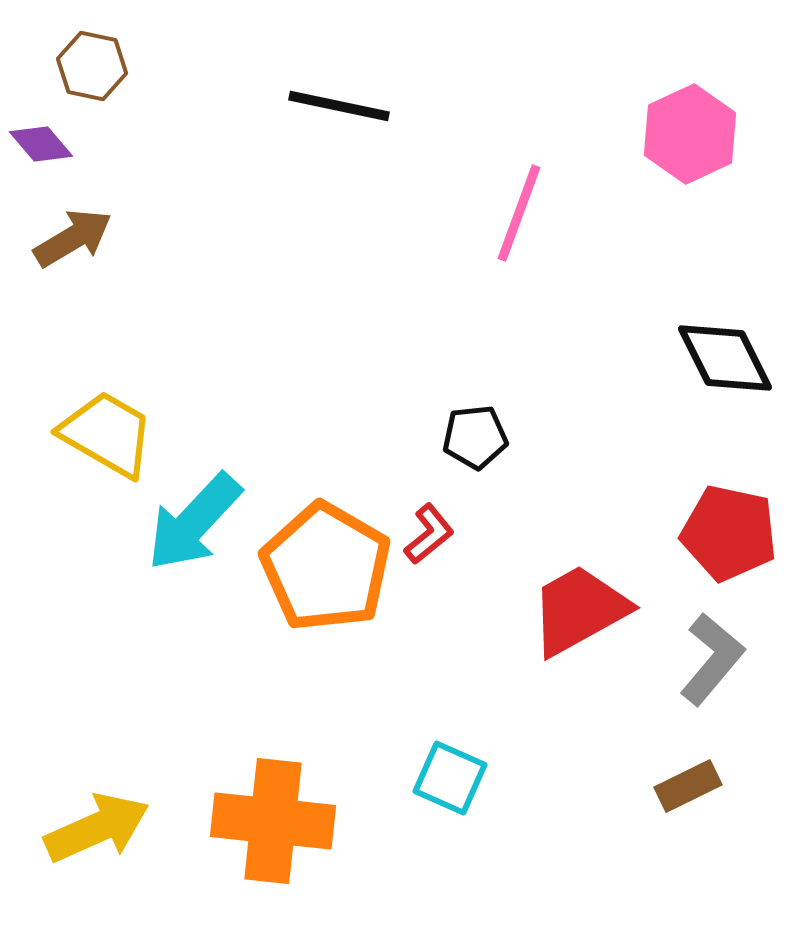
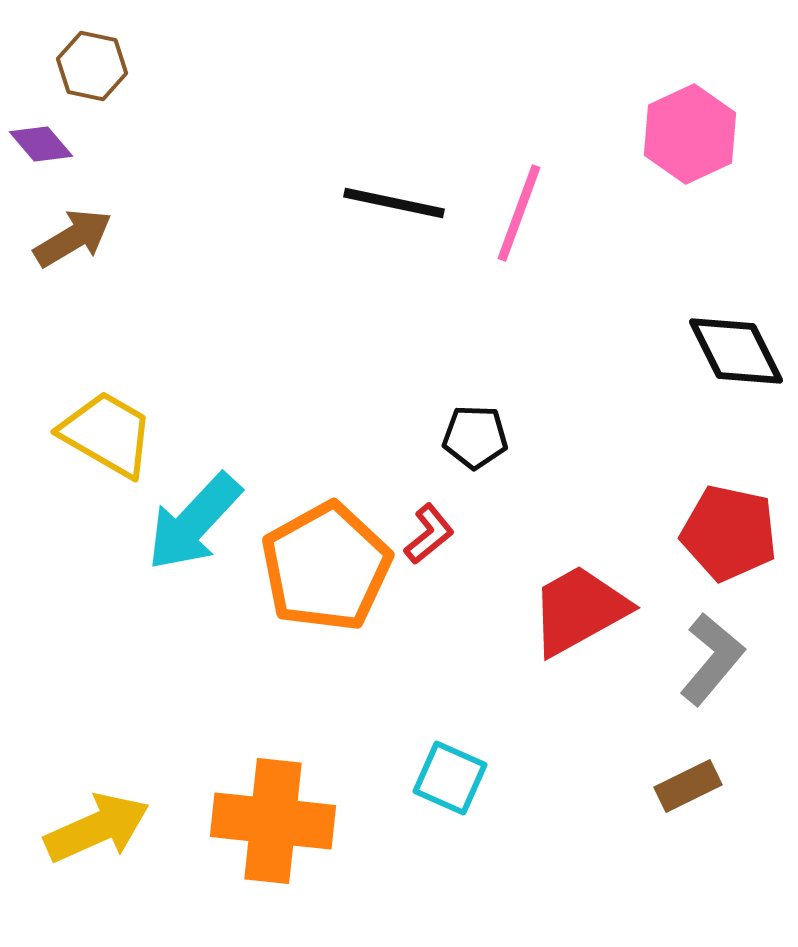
black line: moved 55 px right, 97 px down
black diamond: moved 11 px right, 7 px up
black pentagon: rotated 8 degrees clockwise
orange pentagon: rotated 13 degrees clockwise
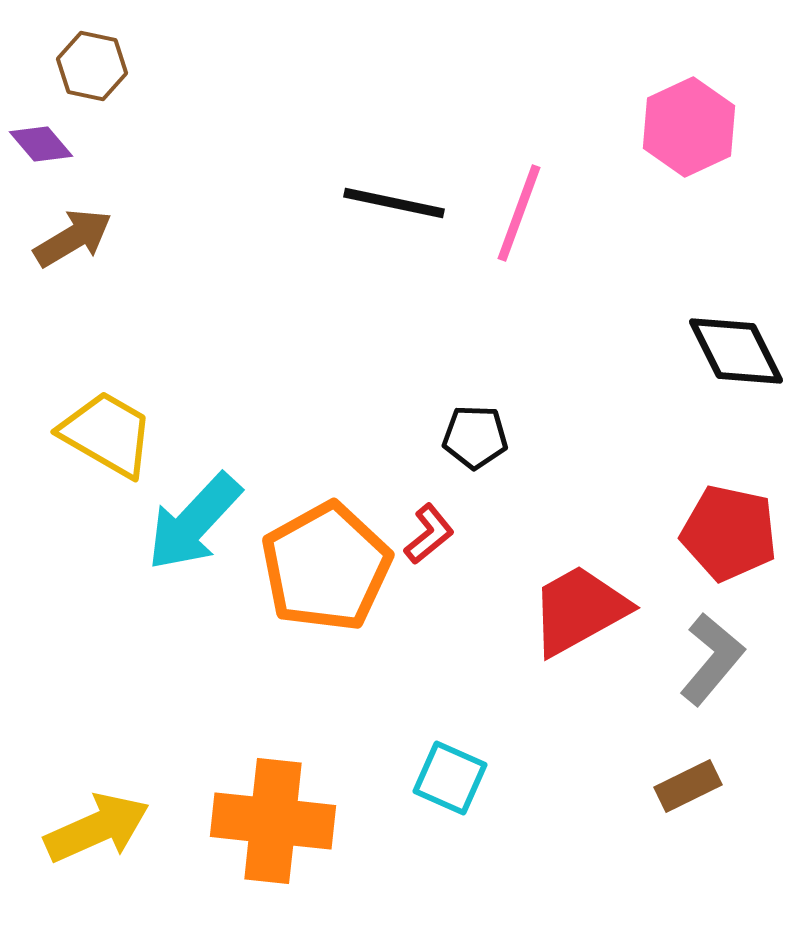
pink hexagon: moved 1 px left, 7 px up
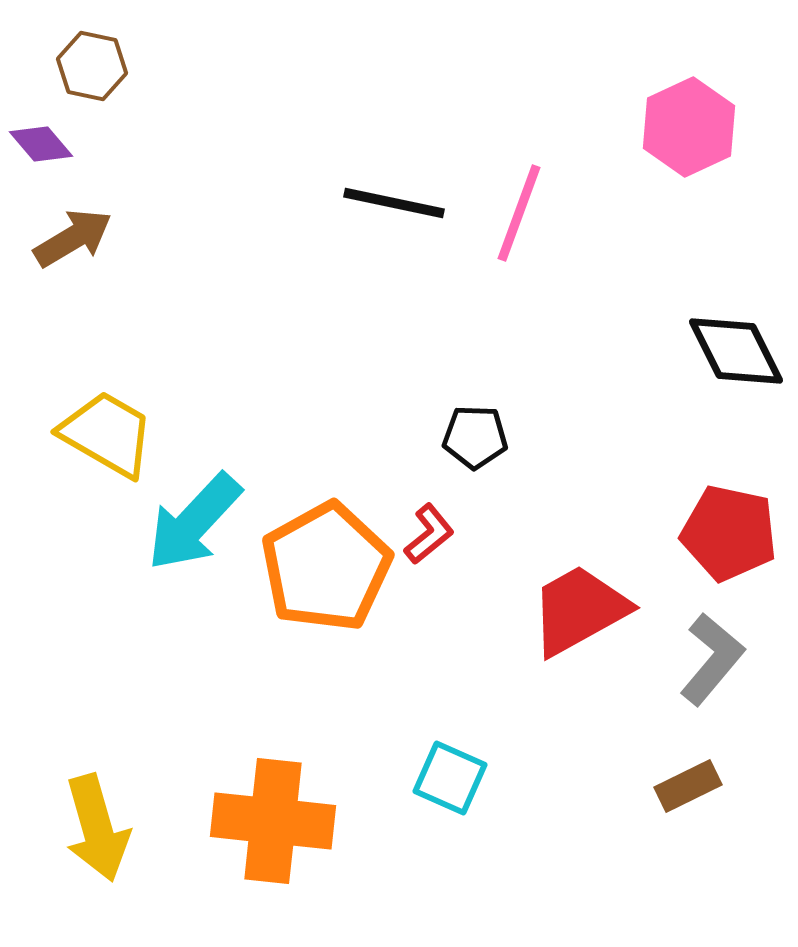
yellow arrow: rotated 98 degrees clockwise
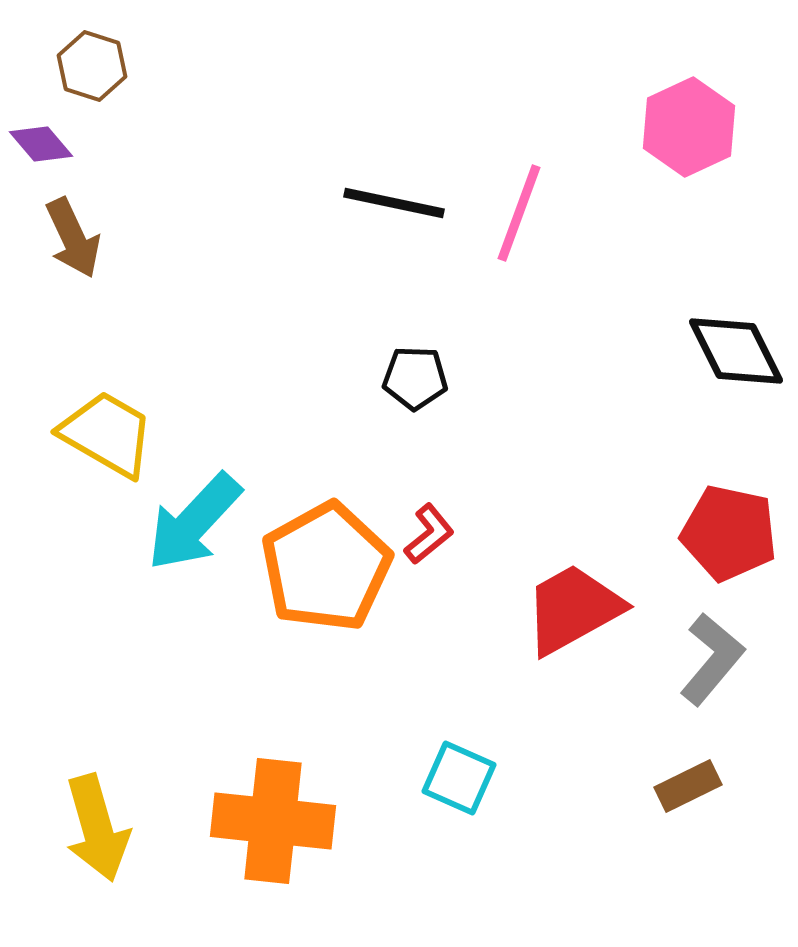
brown hexagon: rotated 6 degrees clockwise
brown arrow: rotated 96 degrees clockwise
black pentagon: moved 60 px left, 59 px up
red trapezoid: moved 6 px left, 1 px up
cyan square: moved 9 px right
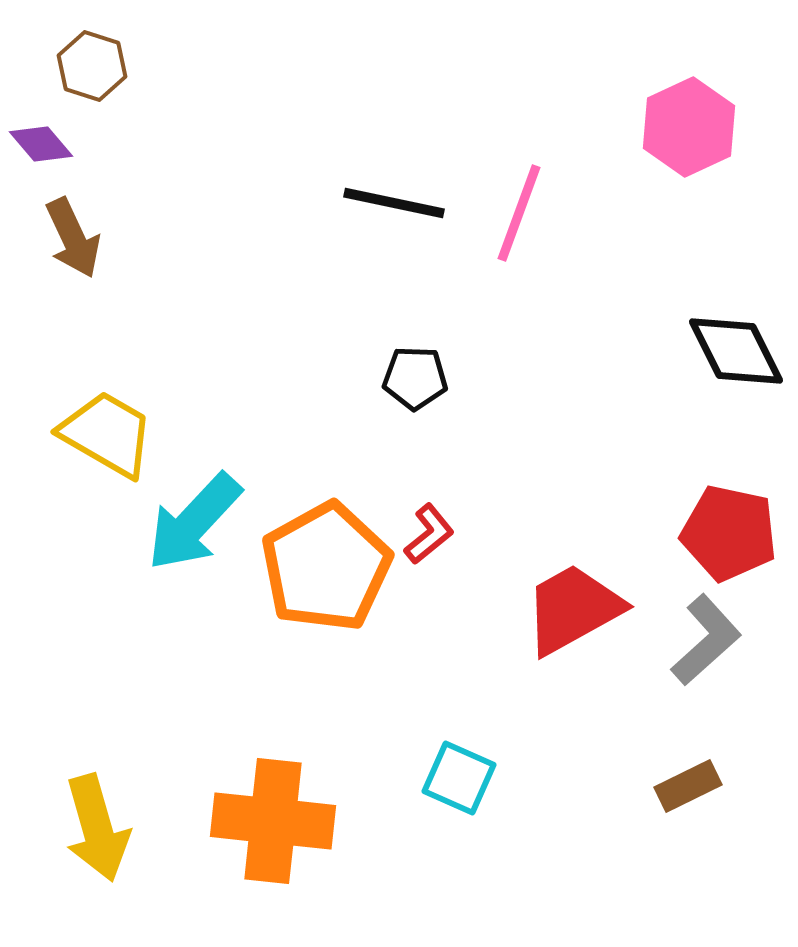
gray L-shape: moved 6 px left, 19 px up; rotated 8 degrees clockwise
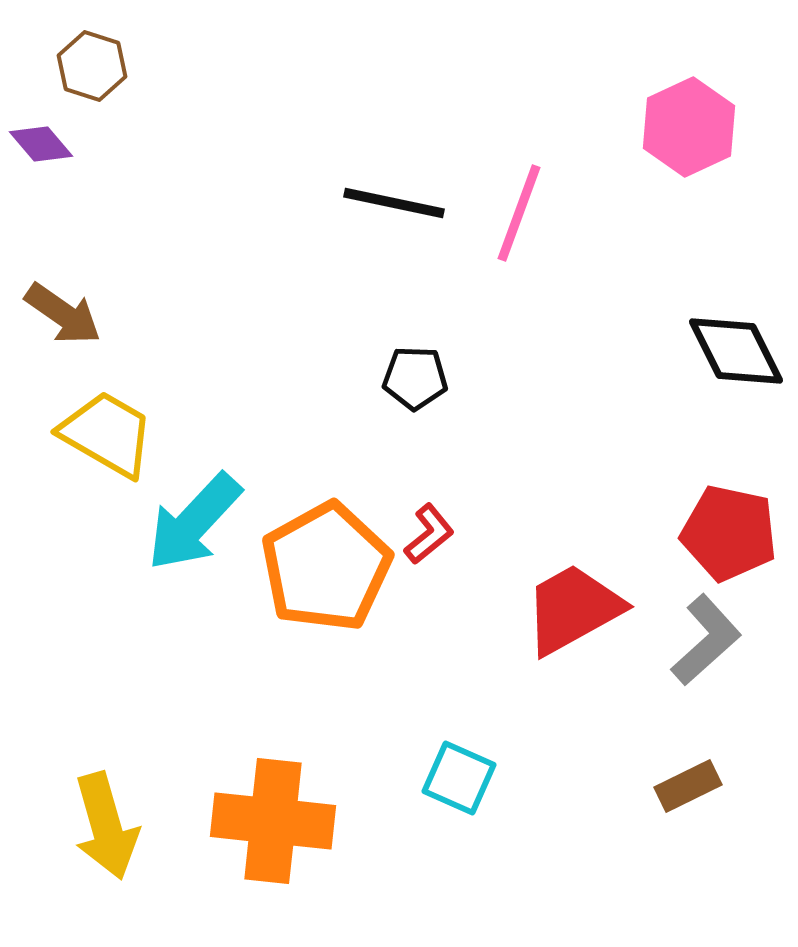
brown arrow: moved 10 px left, 76 px down; rotated 30 degrees counterclockwise
yellow arrow: moved 9 px right, 2 px up
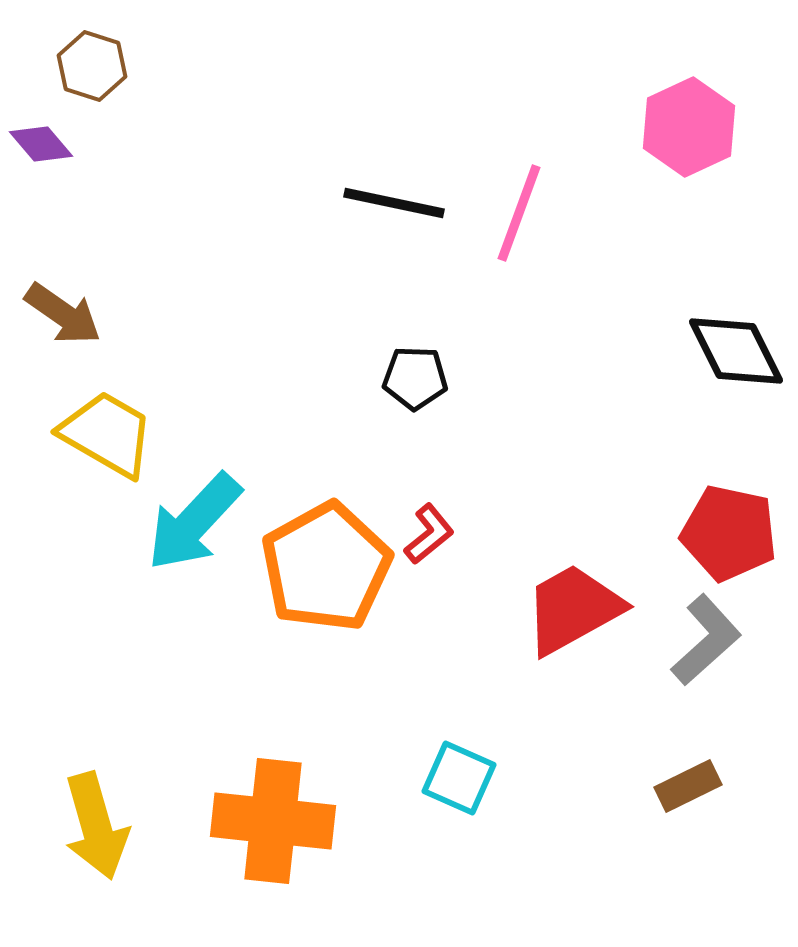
yellow arrow: moved 10 px left
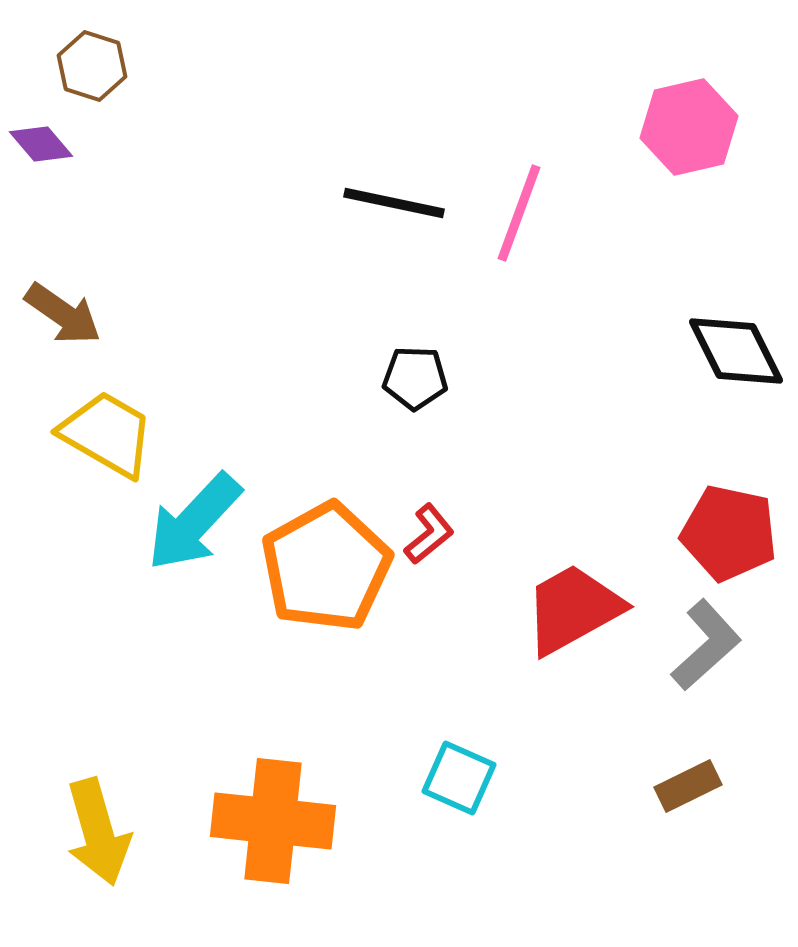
pink hexagon: rotated 12 degrees clockwise
gray L-shape: moved 5 px down
yellow arrow: moved 2 px right, 6 px down
